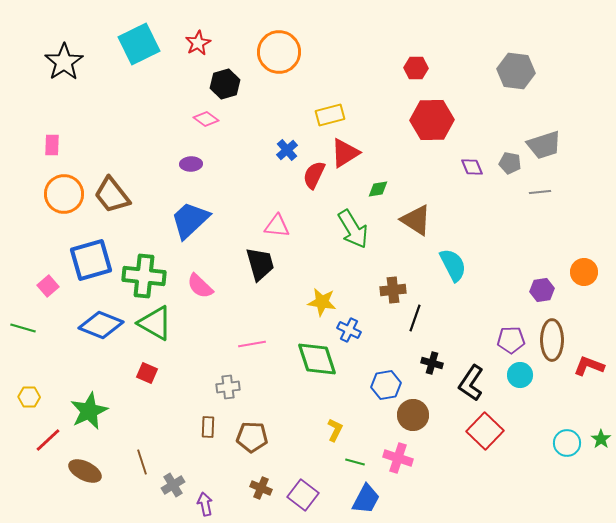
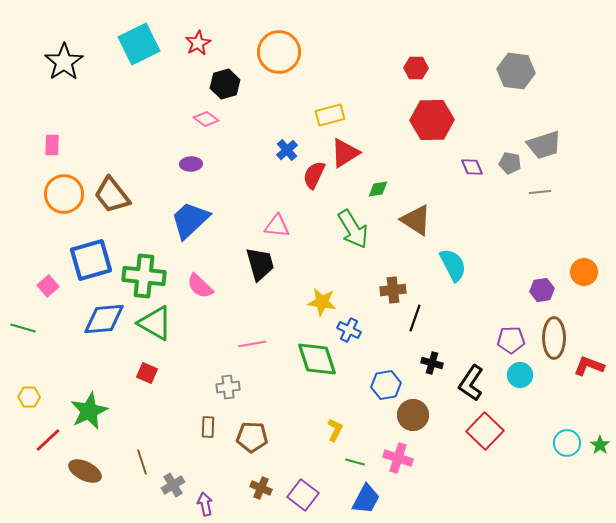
blue diamond at (101, 325): moved 3 px right, 6 px up; rotated 27 degrees counterclockwise
brown ellipse at (552, 340): moved 2 px right, 2 px up
green star at (601, 439): moved 1 px left, 6 px down
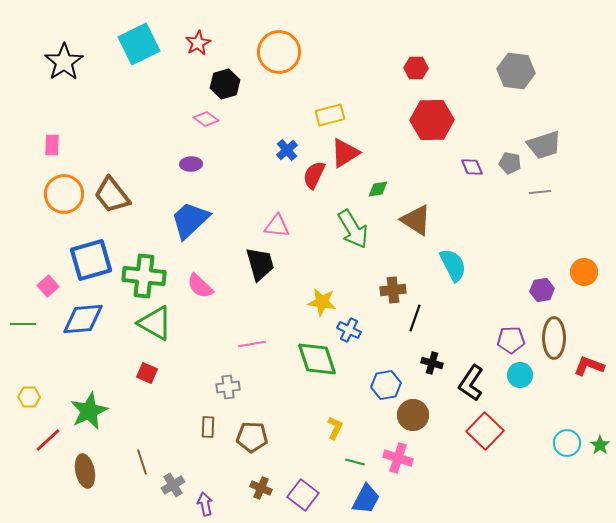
blue diamond at (104, 319): moved 21 px left
green line at (23, 328): moved 4 px up; rotated 15 degrees counterclockwise
yellow L-shape at (335, 430): moved 2 px up
brown ellipse at (85, 471): rotated 52 degrees clockwise
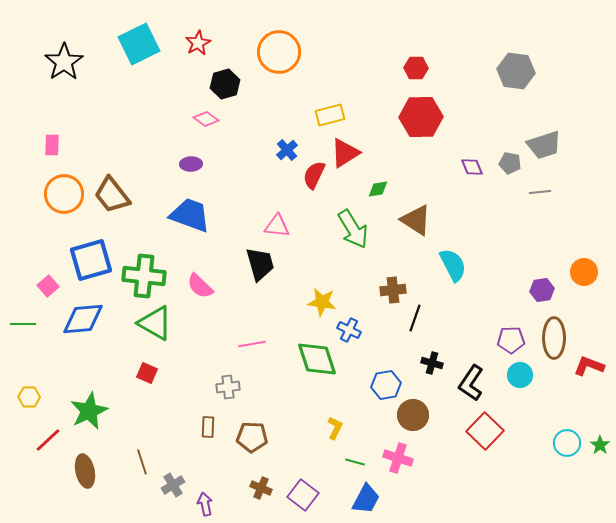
red hexagon at (432, 120): moved 11 px left, 3 px up
blue trapezoid at (190, 220): moved 5 px up; rotated 63 degrees clockwise
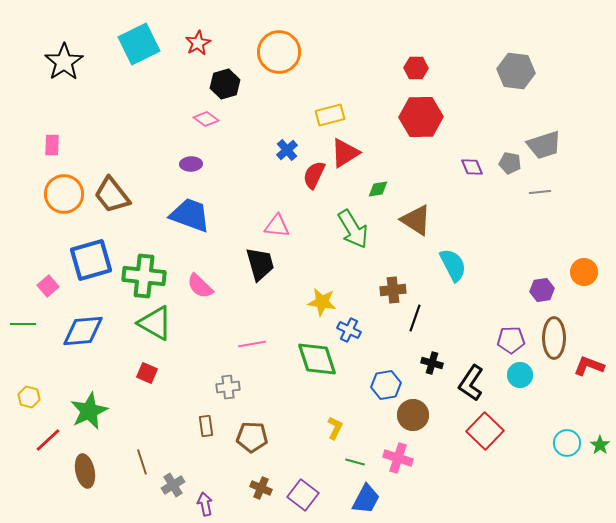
blue diamond at (83, 319): moved 12 px down
yellow hexagon at (29, 397): rotated 15 degrees clockwise
brown rectangle at (208, 427): moved 2 px left, 1 px up; rotated 10 degrees counterclockwise
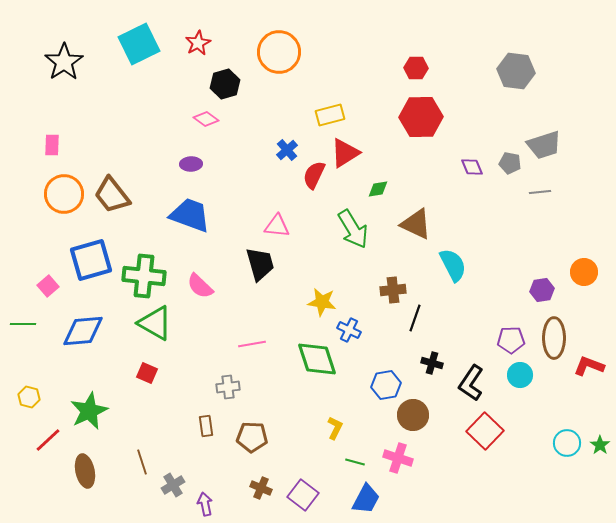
brown triangle at (416, 220): moved 4 px down; rotated 8 degrees counterclockwise
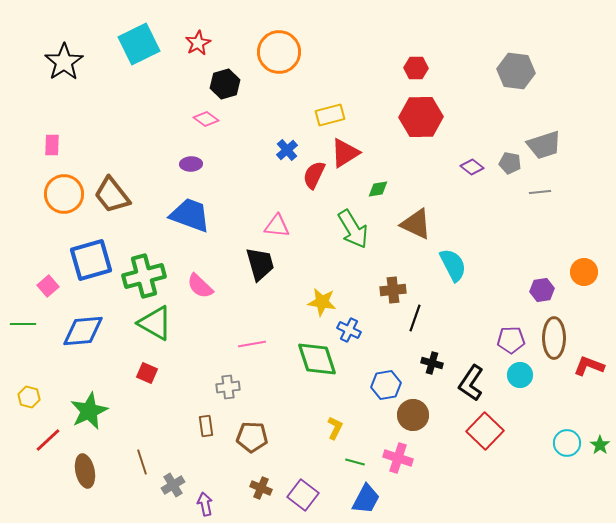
purple diamond at (472, 167): rotated 30 degrees counterclockwise
green cross at (144, 276): rotated 21 degrees counterclockwise
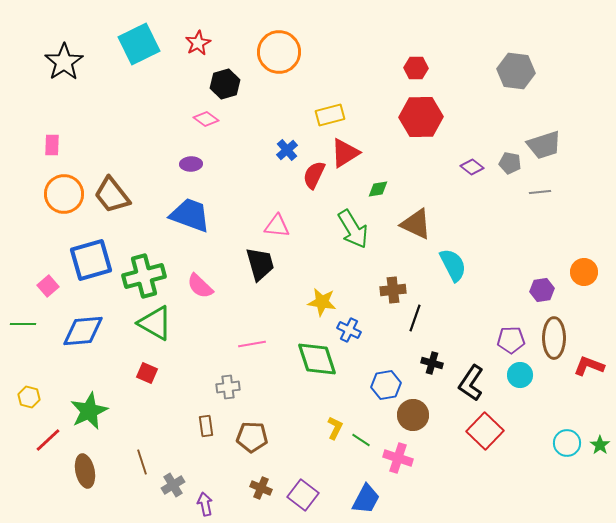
green line at (355, 462): moved 6 px right, 22 px up; rotated 18 degrees clockwise
